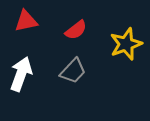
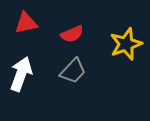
red triangle: moved 2 px down
red semicircle: moved 4 px left, 4 px down; rotated 15 degrees clockwise
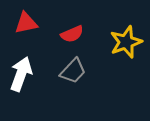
yellow star: moved 2 px up
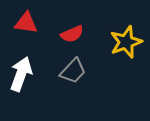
red triangle: rotated 20 degrees clockwise
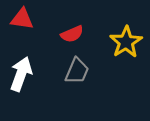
red triangle: moved 4 px left, 4 px up
yellow star: rotated 12 degrees counterclockwise
gray trapezoid: moved 4 px right; rotated 20 degrees counterclockwise
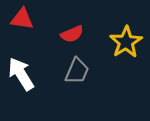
white arrow: rotated 52 degrees counterclockwise
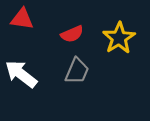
yellow star: moved 7 px left, 4 px up
white arrow: rotated 20 degrees counterclockwise
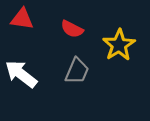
red semicircle: moved 5 px up; rotated 50 degrees clockwise
yellow star: moved 7 px down
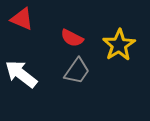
red triangle: rotated 15 degrees clockwise
red semicircle: moved 9 px down
gray trapezoid: rotated 12 degrees clockwise
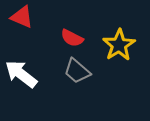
red triangle: moved 2 px up
gray trapezoid: rotated 96 degrees clockwise
